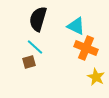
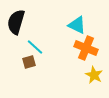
black semicircle: moved 22 px left, 3 px down
cyan triangle: moved 1 px right, 1 px up
yellow star: moved 2 px left, 2 px up
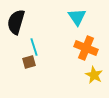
cyan triangle: moved 8 px up; rotated 30 degrees clockwise
cyan line: moved 1 px left; rotated 30 degrees clockwise
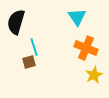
yellow star: rotated 18 degrees clockwise
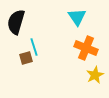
brown square: moved 3 px left, 4 px up
yellow star: moved 1 px right
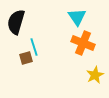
orange cross: moved 3 px left, 5 px up
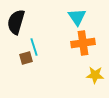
orange cross: rotated 30 degrees counterclockwise
yellow star: rotated 30 degrees clockwise
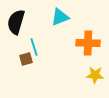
cyan triangle: moved 17 px left; rotated 42 degrees clockwise
orange cross: moved 5 px right; rotated 10 degrees clockwise
brown square: moved 1 px down
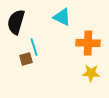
cyan triangle: moved 2 px right; rotated 48 degrees clockwise
yellow star: moved 4 px left, 2 px up
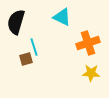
orange cross: rotated 20 degrees counterclockwise
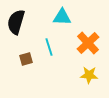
cyan triangle: rotated 24 degrees counterclockwise
orange cross: rotated 25 degrees counterclockwise
cyan line: moved 15 px right
yellow star: moved 2 px left, 2 px down
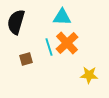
orange cross: moved 21 px left
